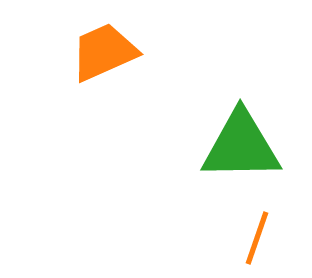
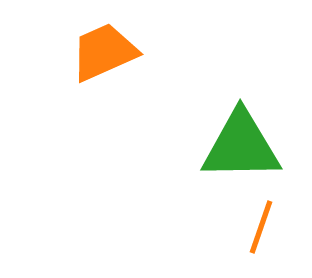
orange line: moved 4 px right, 11 px up
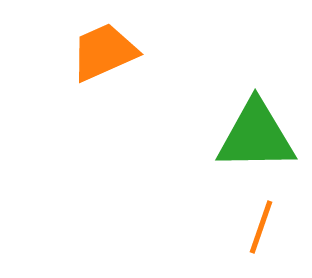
green triangle: moved 15 px right, 10 px up
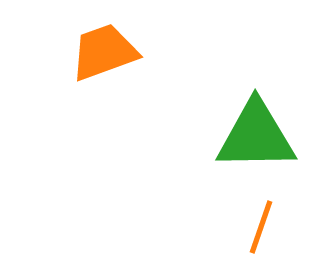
orange trapezoid: rotated 4 degrees clockwise
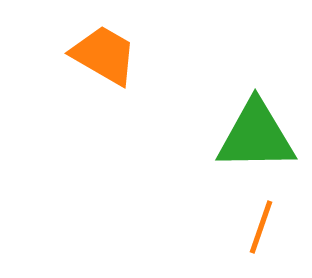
orange trapezoid: moved 3 px down; rotated 50 degrees clockwise
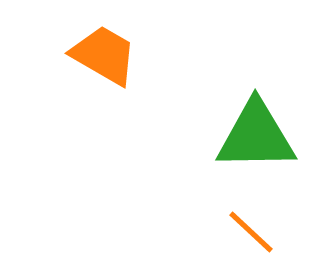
orange line: moved 10 px left, 5 px down; rotated 66 degrees counterclockwise
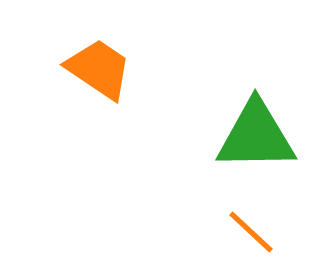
orange trapezoid: moved 5 px left, 14 px down; rotated 4 degrees clockwise
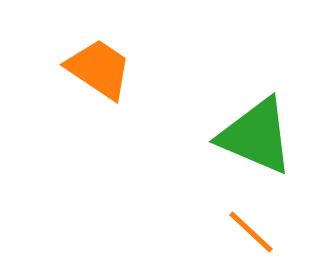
green triangle: rotated 24 degrees clockwise
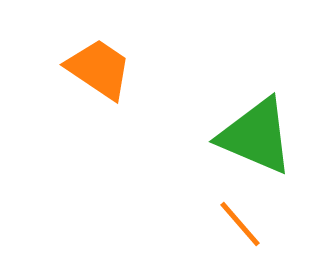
orange line: moved 11 px left, 8 px up; rotated 6 degrees clockwise
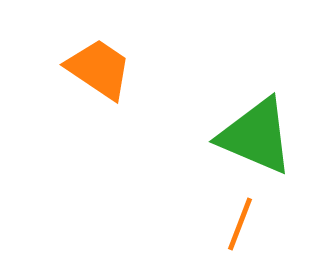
orange line: rotated 62 degrees clockwise
